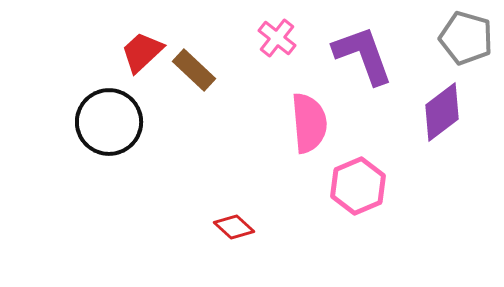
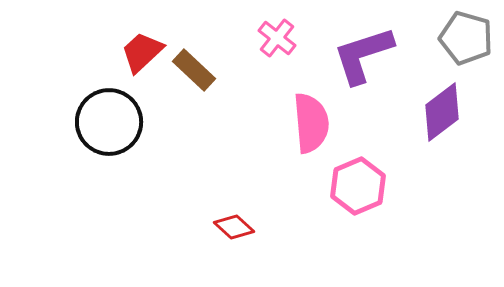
purple L-shape: rotated 88 degrees counterclockwise
pink semicircle: moved 2 px right
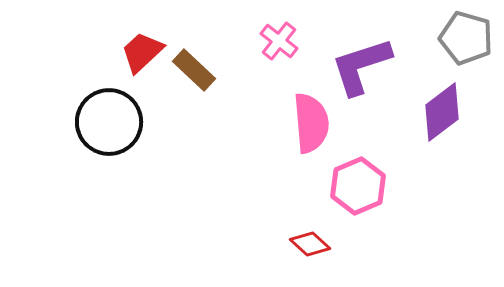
pink cross: moved 2 px right, 3 px down
purple L-shape: moved 2 px left, 11 px down
red diamond: moved 76 px right, 17 px down
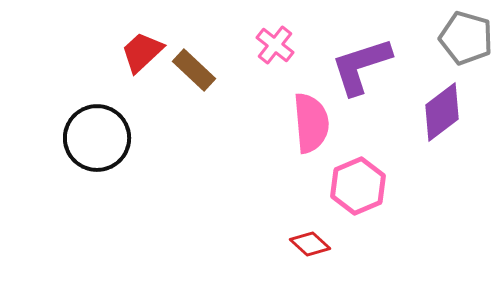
pink cross: moved 4 px left, 4 px down
black circle: moved 12 px left, 16 px down
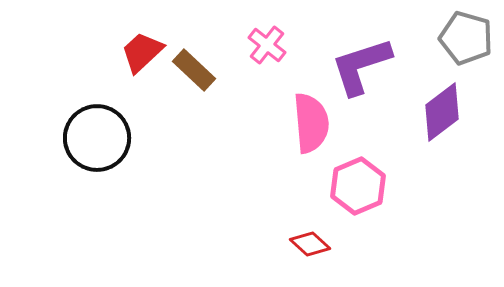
pink cross: moved 8 px left
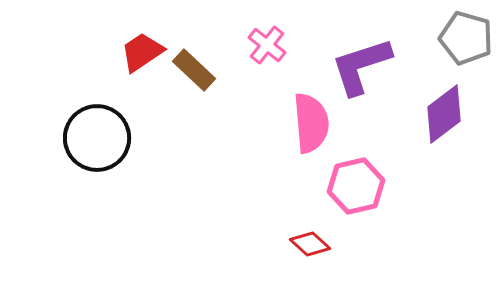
red trapezoid: rotated 9 degrees clockwise
purple diamond: moved 2 px right, 2 px down
pink hexagon: moved 2 px left; rotated 10 degrees clockwise
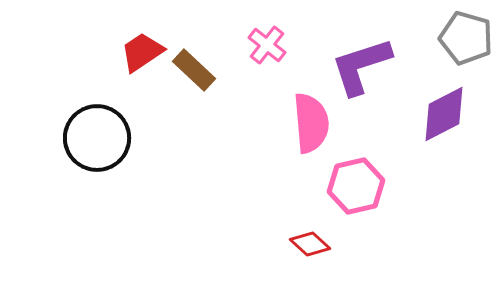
purple diamond: rotated 10 degrees clockwise
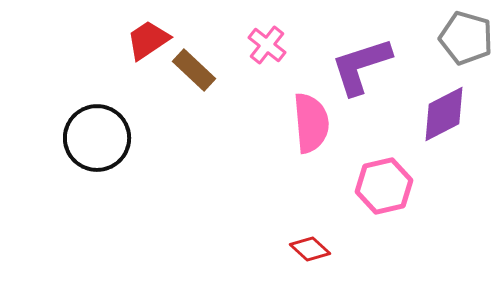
red trapezoid: moved 6 px right, 12 px up
pink hexagon: moved 28 px right
red diamond: moved 5 px down
